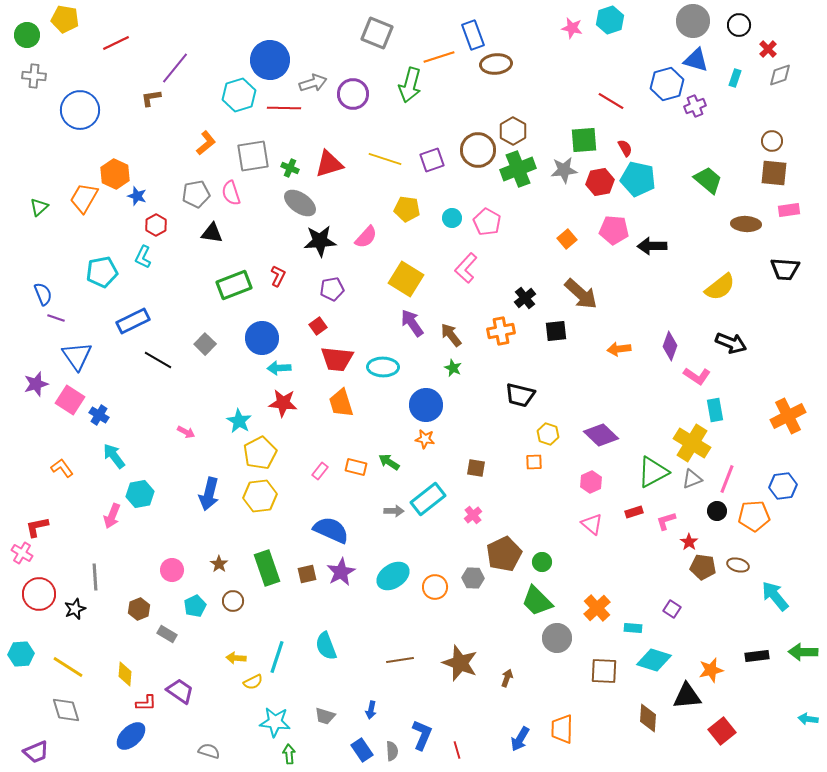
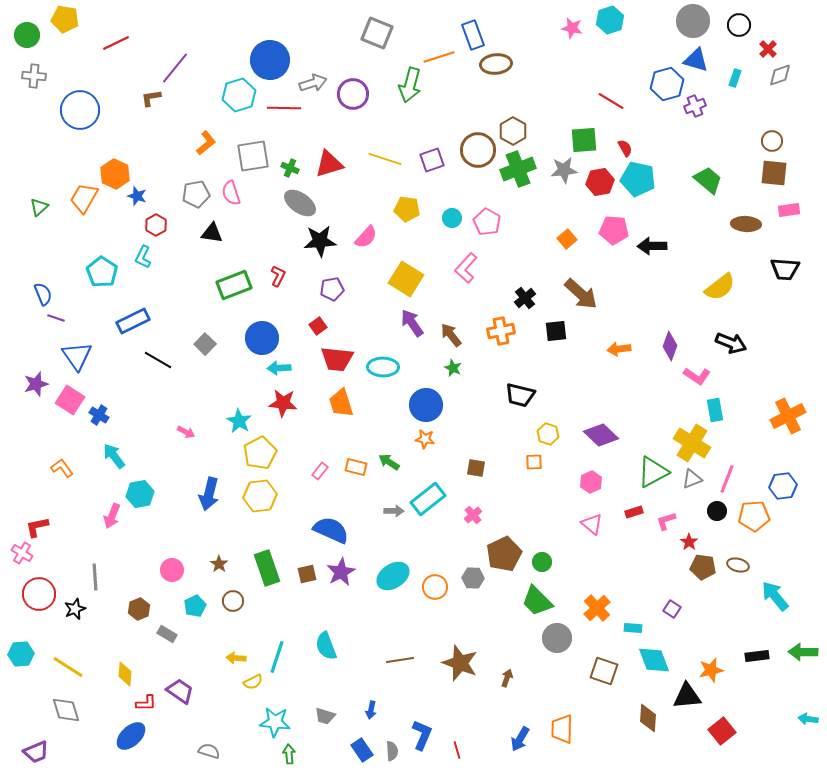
cyan pentagon at (102, 272): rotated 28 degrees counterclockwise
cyan diamond at (654, 660): rotated 52 degrees clockwise
brown square at (604, 671): rotated 16 degrees clockwise
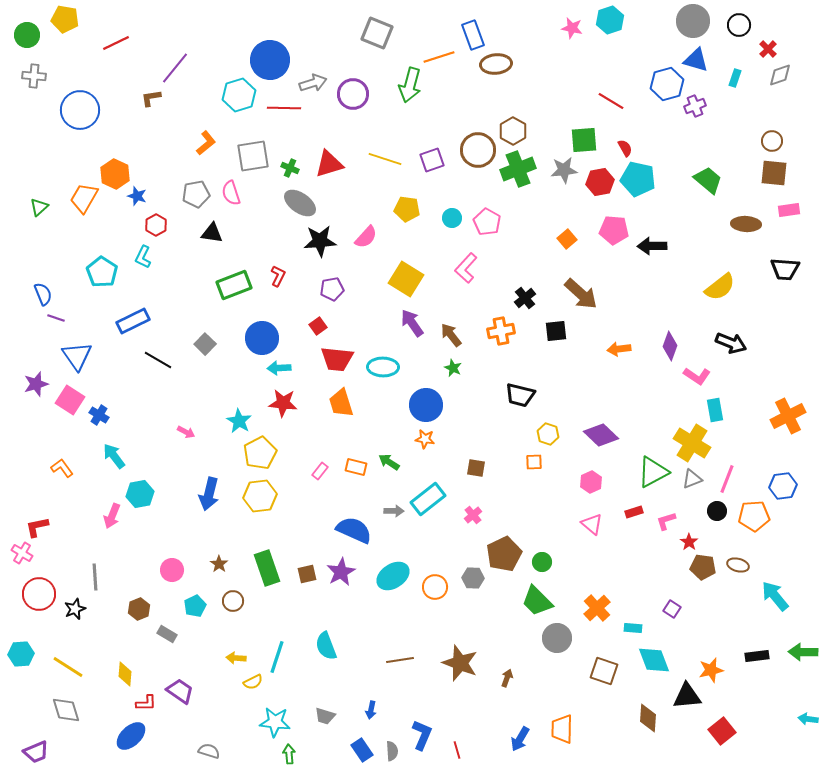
blue semicircle at (331, 530): moved 23 px right
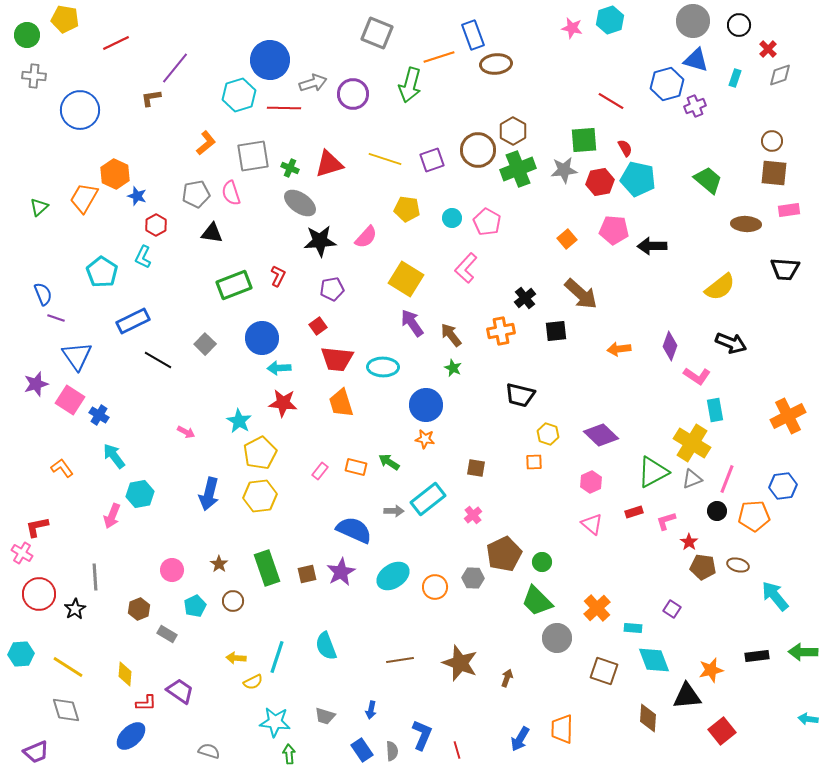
black star at (75, 609): rotated 10 degrees counterclockwise
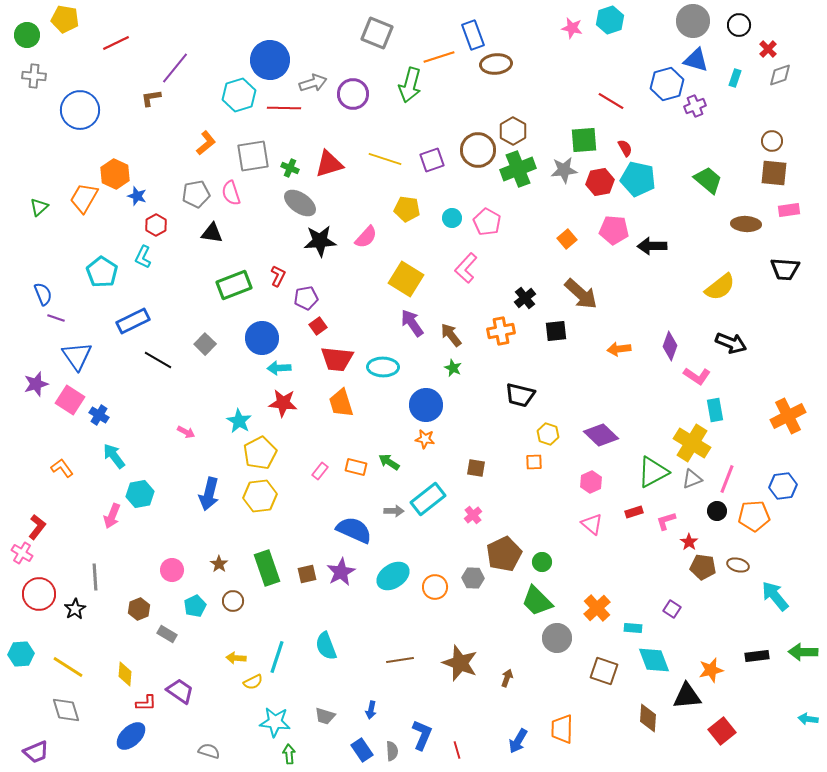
purple pentagon at (332, 289): moved 26 px left, 9 px down
red L-shape at (37, 527): rotated 140 degrees clockwise
blue arrow at (520, 739): moved 2 px left, 2 px down
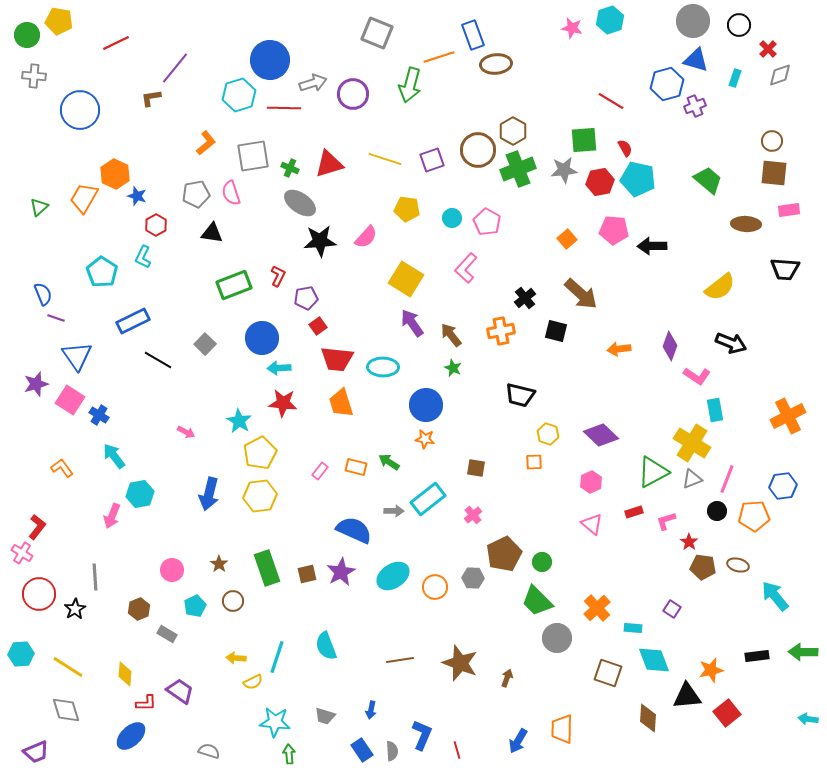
yellow pentagon at (65, 19): moved 6 px left, 2 px down
black square at (556, 331): rotated 20 degrees clockwise
brown square at (604, 671): moved 4 px right, 2 px down
red square at (722, 731): moved 5 px right, 18 px up
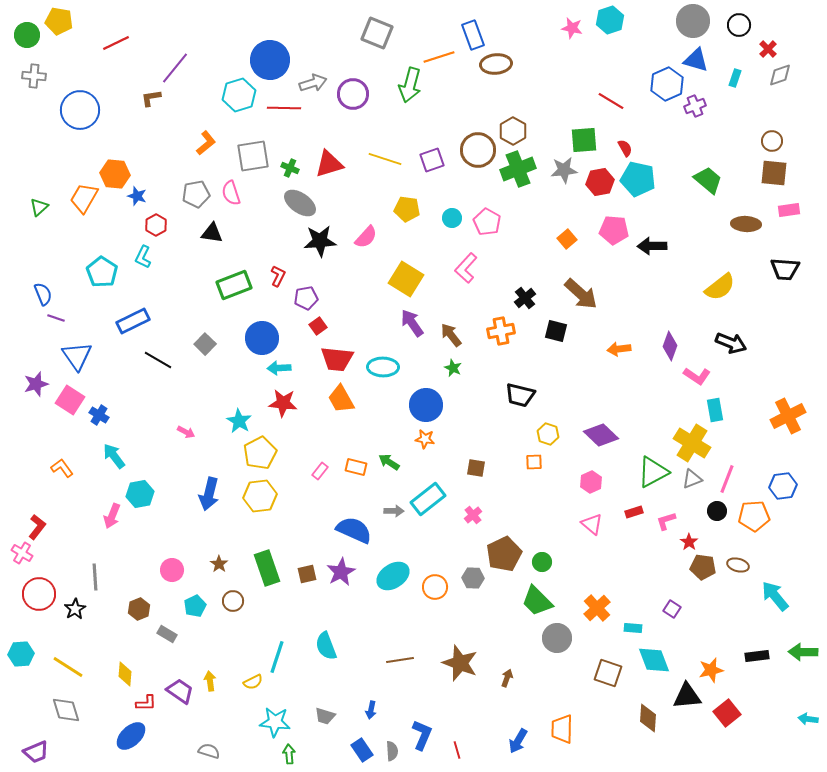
blue hexagon at (667, 84): rotated 8 degrees counterclockwise
orange hexagon at (115, 174): rotated 20 degrees counterclockwise
orange trapezoid at (341, 403): moved 4 px up; rotated 12 degrees counterclockwise
yellow arrow at (236, 658): moved 26 px left, 23 px down; rotated 78 degrees clockwise
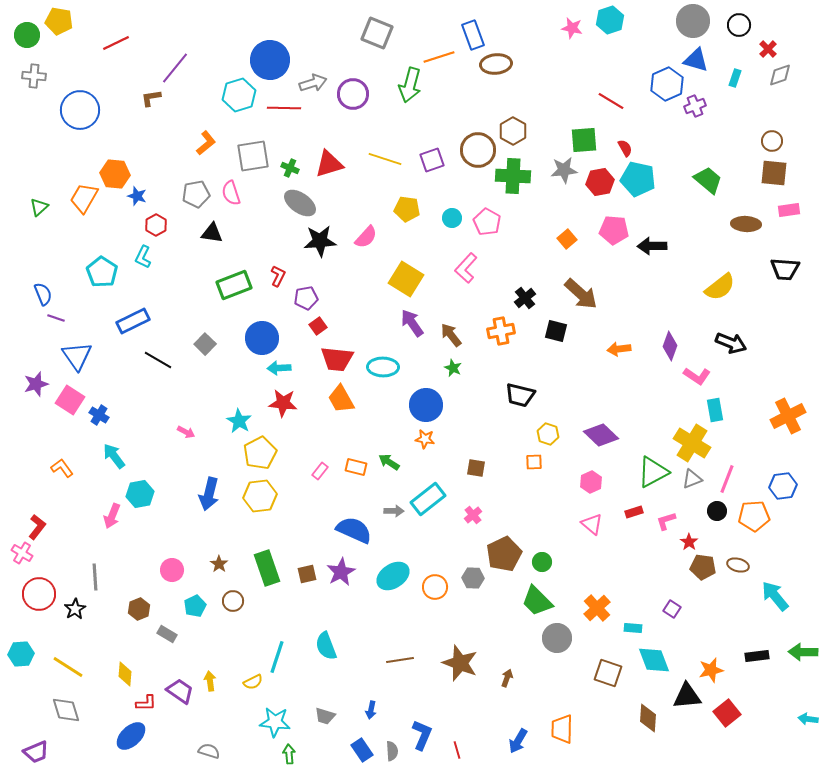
green cross at (518, 169): moved 5 px left, 7 px down; rotated 24 degrees clockwise
